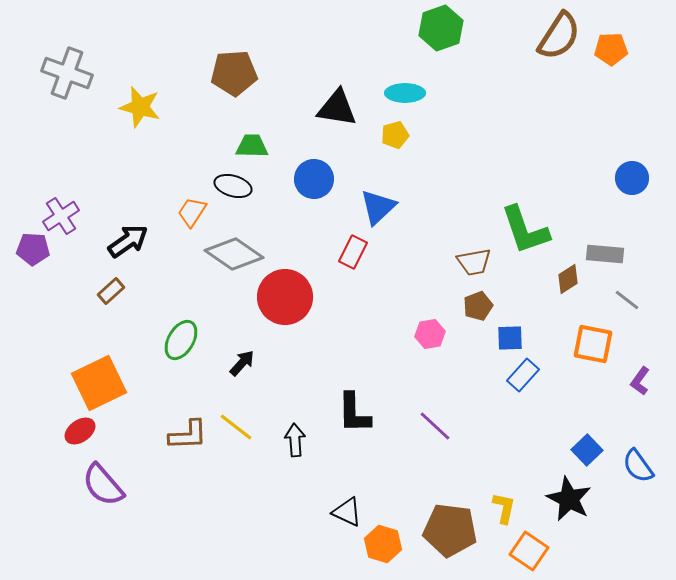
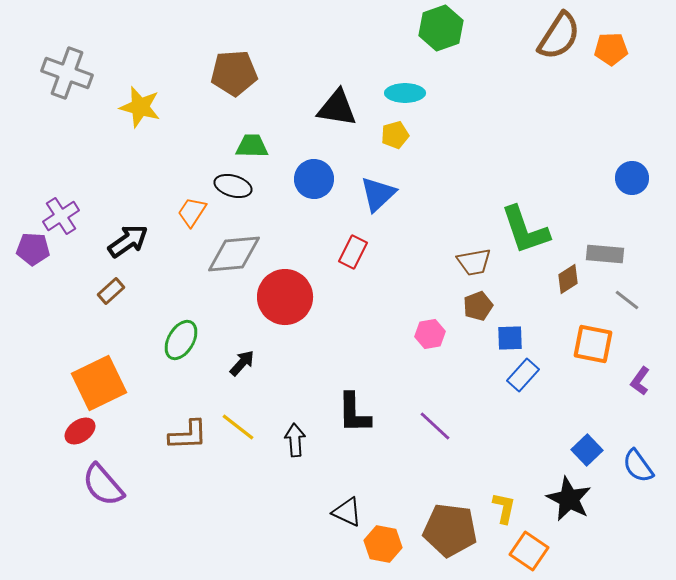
blue triangle at (378, 207): moved 13 px up
gray diamond at (234, 254): rotated 40 degrees counterclockwise
yellow line at (236, 427): moved 2 px right
orange hexagon at (383, 544): rotated 6 degrees counterclockwise
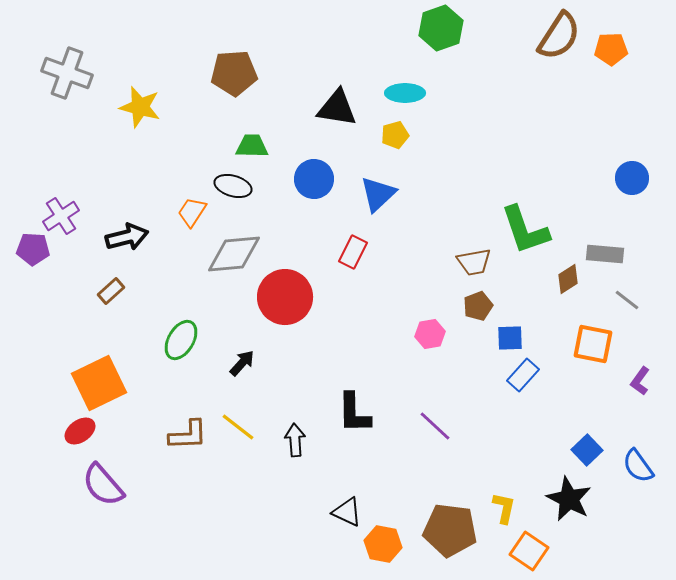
black arrow at (128, 241): moved 1 px left, 4 px up; rotated 21 degrees clockwise
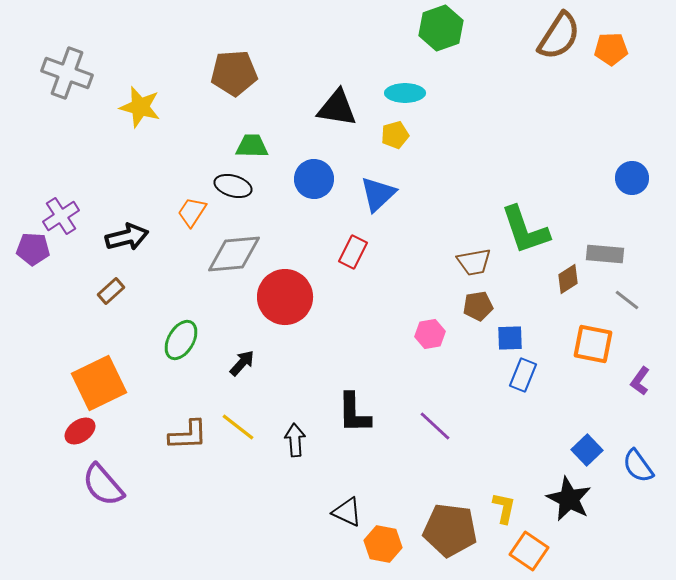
brown pentagon at (478, 306): rotated 12 degrees clockwise
blue rectangle at (523, 375): rotated 20 degrees counterclockwise
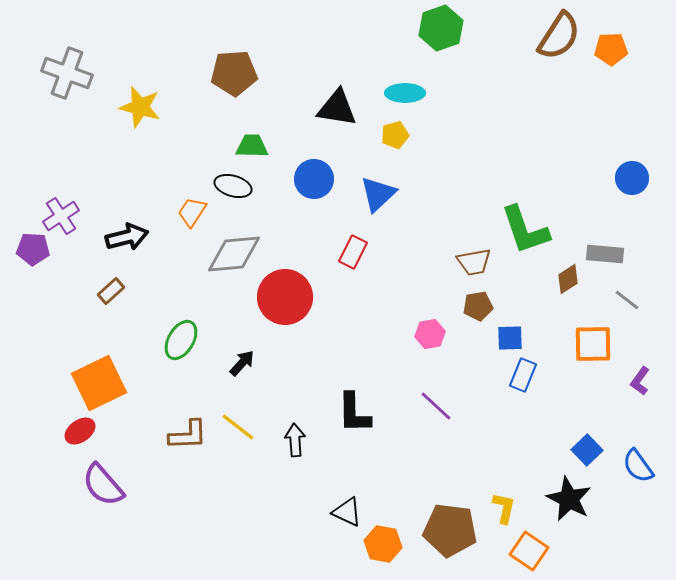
orange square at (593, 344): rotated 12 degrees counterclockwise
purple line at (435, 426): moved 1 px right, 20 px up
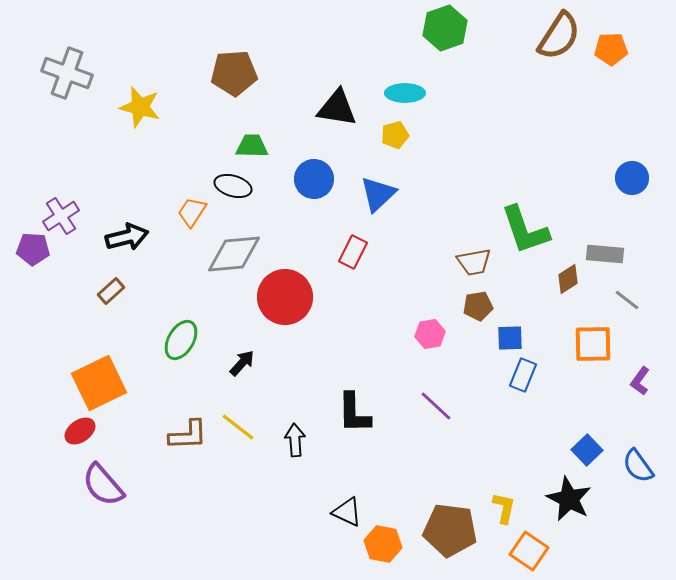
green hexagon at (441, 28): moved 4 px right
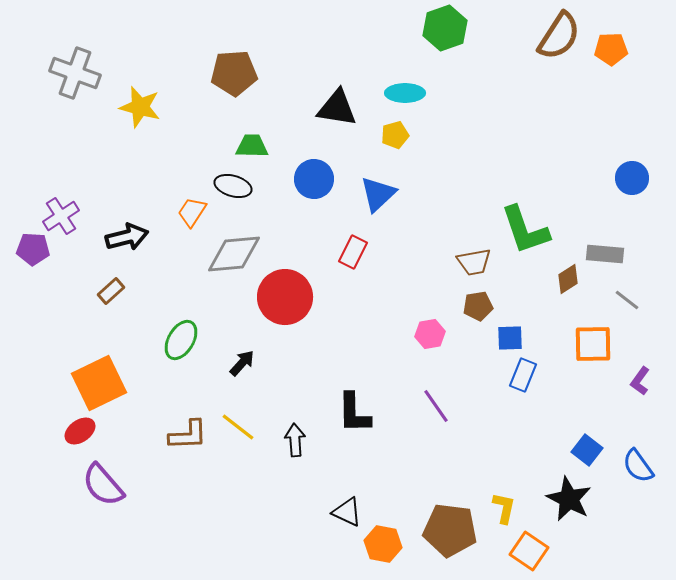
gray cross at (67, 73): moved 8 px right
purple line at (436, 406): rotated 12 degrees clockwise
blue square at (587, 450): rotated 8 degrees counterclockwise
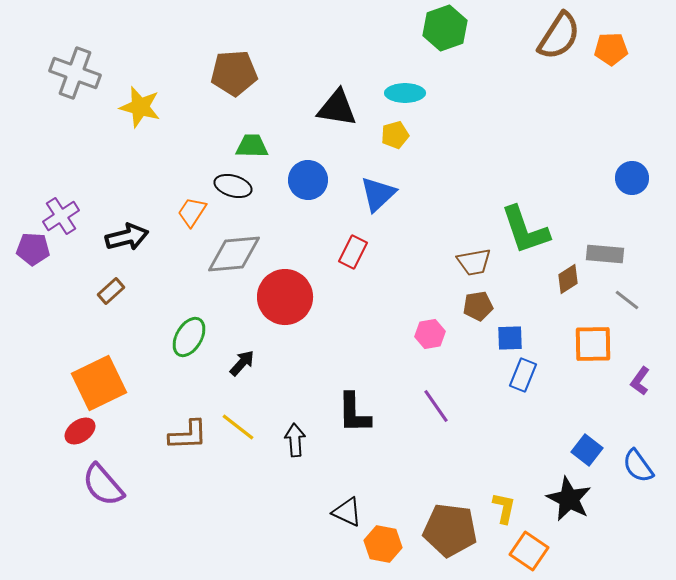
blue circle at (314, 179): moved 6 px left, 1 px down
green ellipse at (181, 340): moved 8 px right, 3 px up
